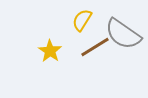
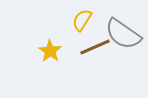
brown line: rotated 8 degrees clockwise
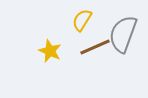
gray semicircle: rotated 75 degrees clockwise
yellow star: rotated 10 degrees counterclockwise
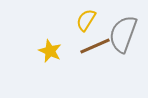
yellow semicircle: moved 4 px right
brown line: moved 1 px up
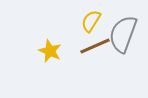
yellow semicircle: moved 5 px right, 1 px down
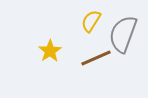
brown line: moved 1 px right, 12 px down
yellow star: rotated 15 degrees clockwise
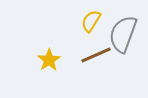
yellow star: moved 1 px left, 9 px down
brown line: moved 3 px up
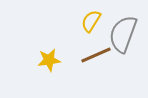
yellow star: rotated 25 degrees clockwise
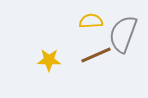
yellow semicircle: rotated 55 degrees clockwise
yellow star: rotated 10 degrees clockwise
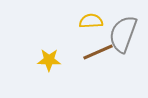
brown line: moved 2 px right, 3 px up
